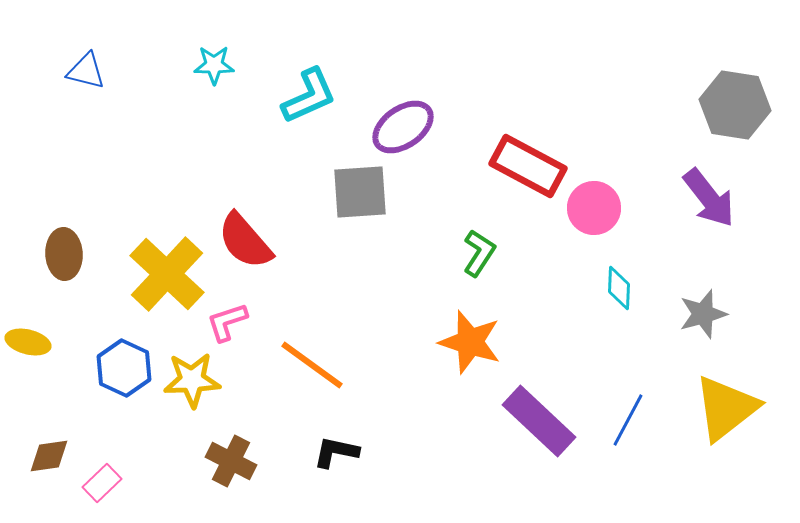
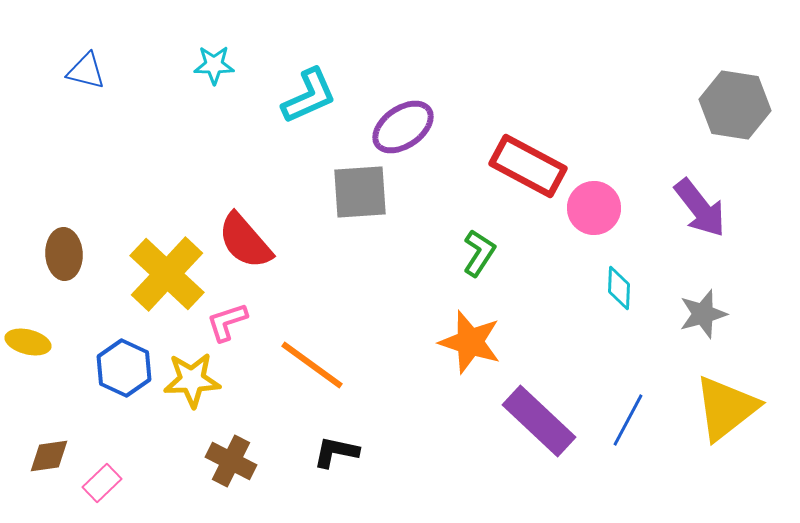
purple arrow: moved 9 px left, 10 px down
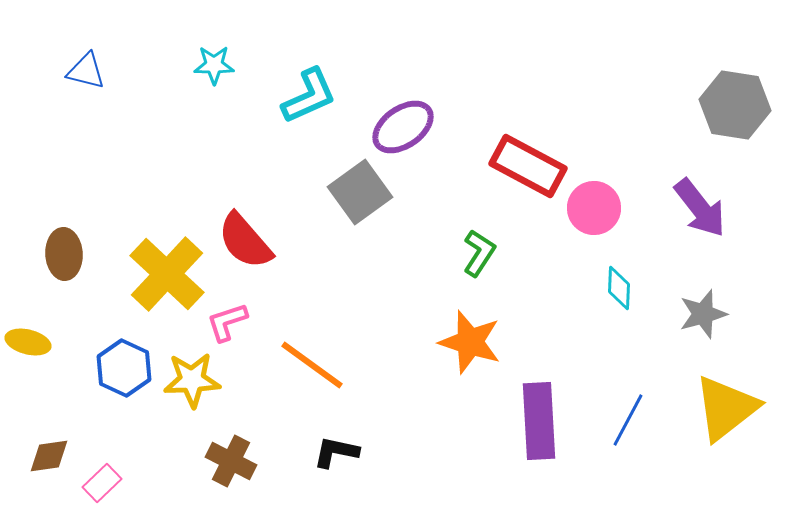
gray square: rotated 32 degrees counterclockwise
purple rectangle: rotated 44 degrees clockwise
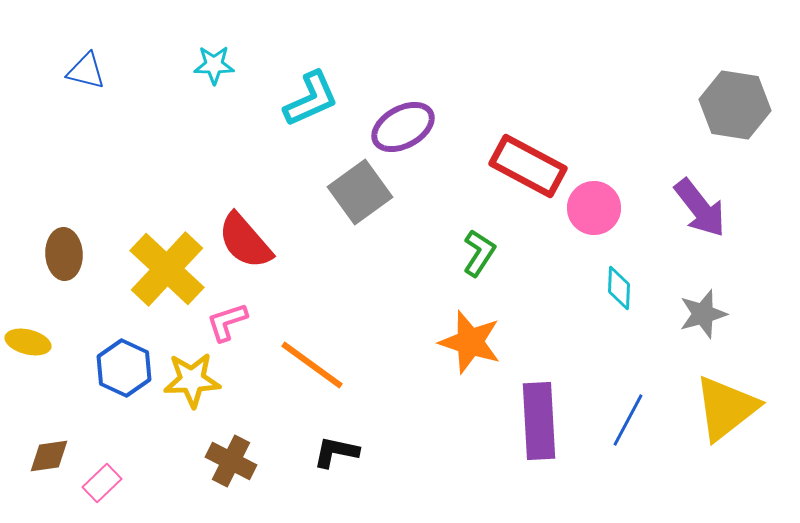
cyan L-shape: moved 2 px right, 3 px down
purple ellipse: rotated 6 degrees clockwise
yellow cross: moved 5 px up
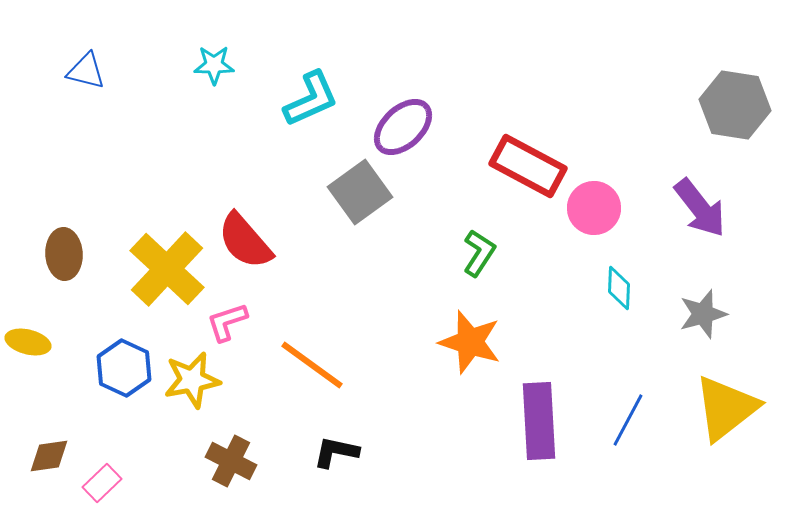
purple ellipse: rotated 14 degrees counterclockwise
yellow star: rotated 8 degrees counterclockwise
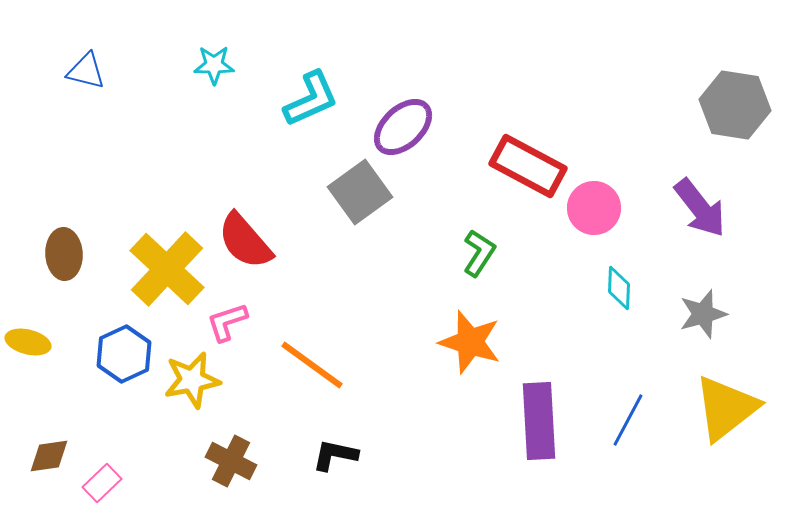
blue hexagon: moved 14 px up; rotated 10 degrees clockwise
black L-shape: moved 1 px left, 3 px down
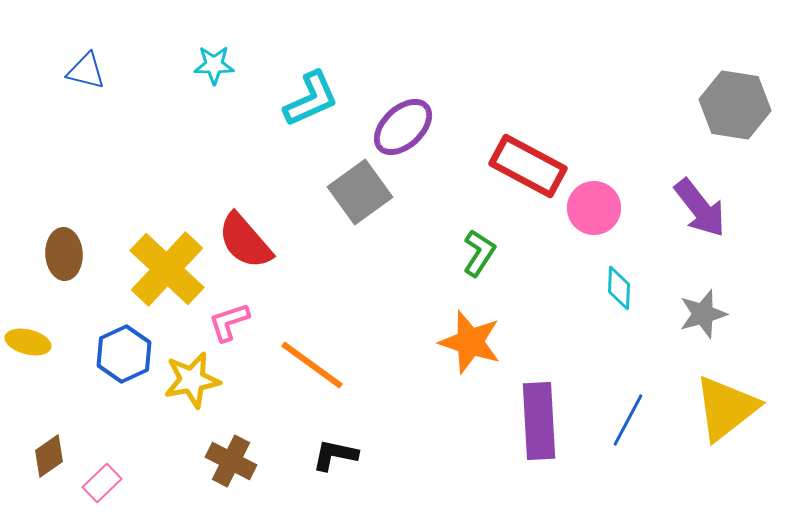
pink L-shape: moved 2 px right
brown diamond: rotated 27 degrees counterclockwise
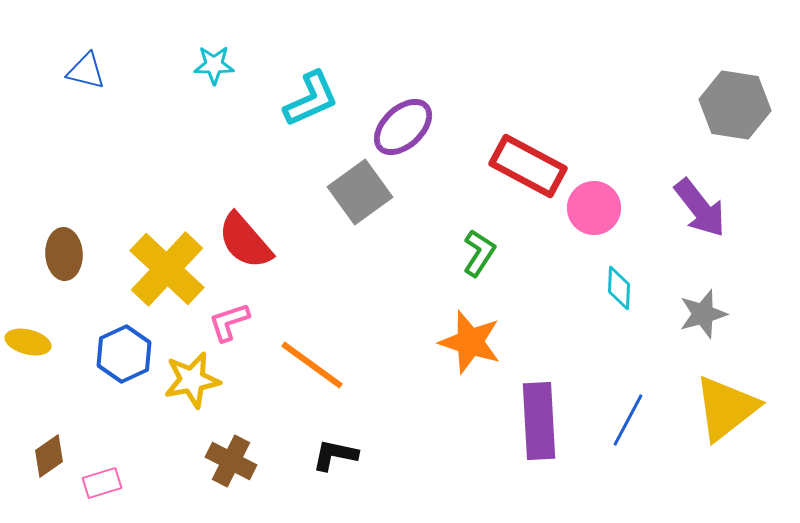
pink rectangle: rotated 27 degrees clockwise
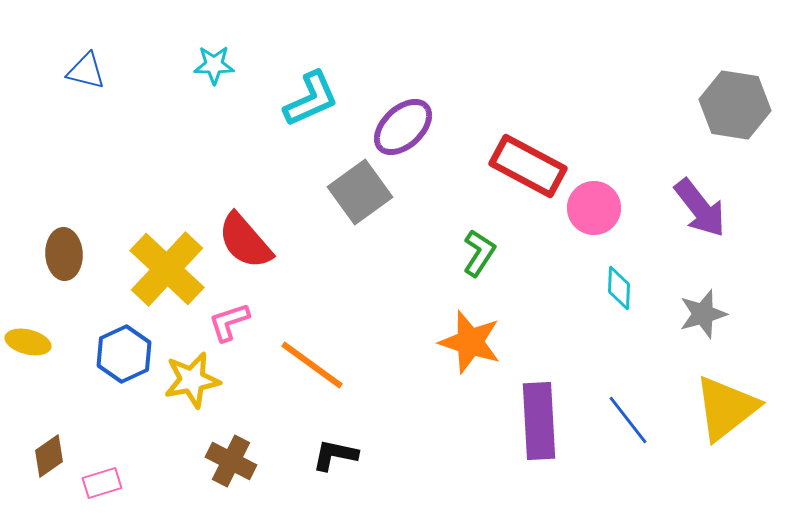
blue line: rotated 66 degrees counterclockwise
